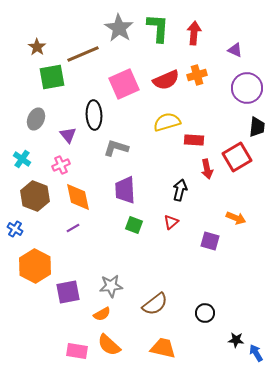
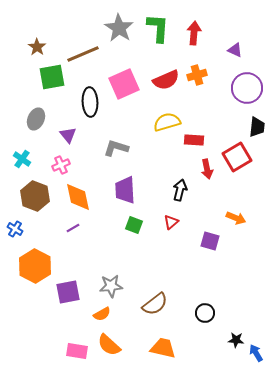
black ellipse at (94, 115): moved 4 px left, 13 px up
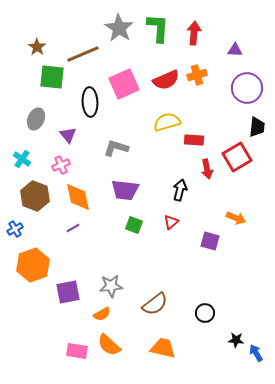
purple triangle at (235, 50): rotated 21 degrees counterclockwise
green square at (52, 77): rotated 16 degrees clockwise
purple trapezoid at (125, 190): rotated 80 degrees counterclockwise
blue cross at (15, 229): rotated 28 degrees clockwise
orange hexagon at (35, 266): moved 2 px left, 1 px up; rotated 12 degrees clockwise
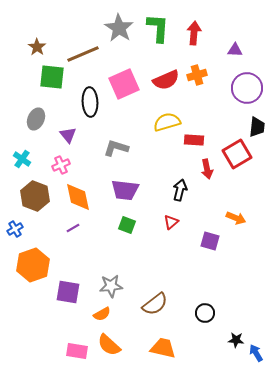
red square at (237, 157): moved 3 px up
green square at (134, 225): moved 7 px left
purple square at (68, 292): rotated 20 degrees clockwise
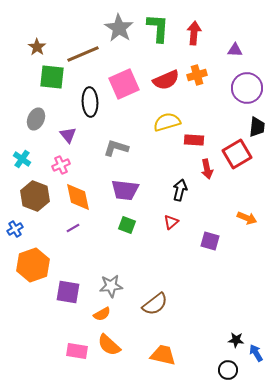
orange arrow at (236, 218): moved 11 px right
black circle at (205, 313): moved 23 px right, 57 px down
orange trapezoid at (163, 348): moved 7 px down
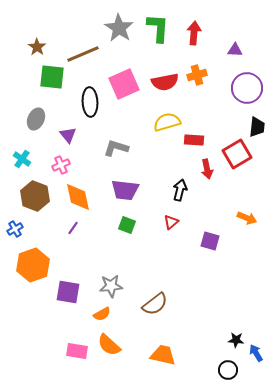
red semicircle at (166, 80): moved 1 px left, 2 px down; rotated 12 degrees clockwise
purple line at (73, 228): rotated 24 degrees counterclockwise
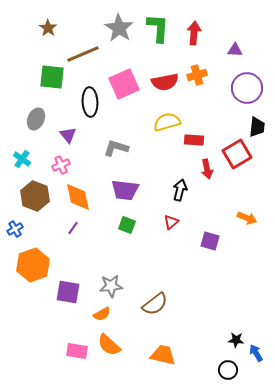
brown star at (37, 47): moved 11 px right, 19 px up
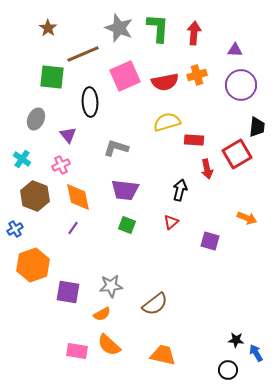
gray star at (119, 28): rotated 12 degrees counterclockwise
pink square at (124, 84): moved 1 px right, 8 px up
purple circle at (247, 88): moved 6 px left, 3 px up
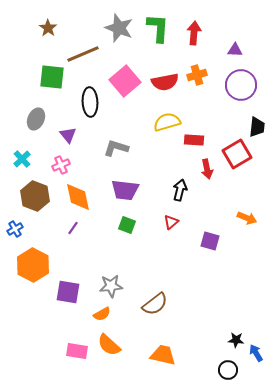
pink square at (125, 76): moved 5 px down; rotated 16 degrees counterclockwise
cyan cross at (22, 159): rotated 12 degrees clockwise
orange hexagon at (33, 265): rotated 12 degrees counterclockwise
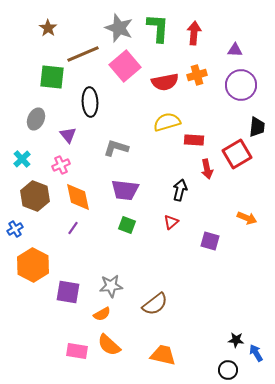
pink square at (125, 81): moved 15 px up
